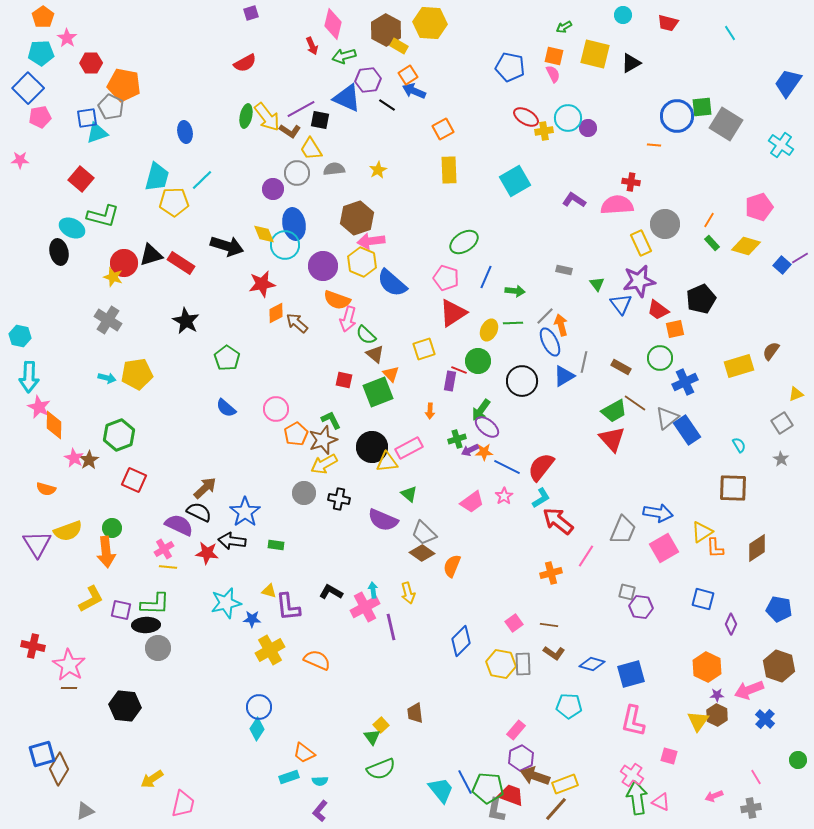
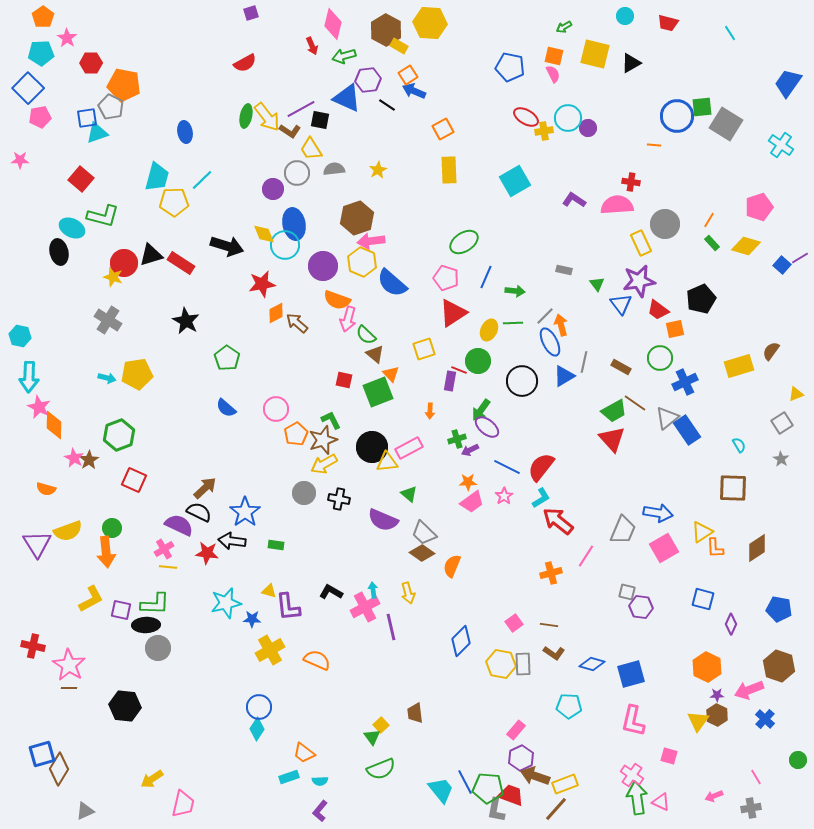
cyan circle at (623, 15): moved 2 px right, 1 px down
orange star at (484, 452): moved 16 px left, 30 px down
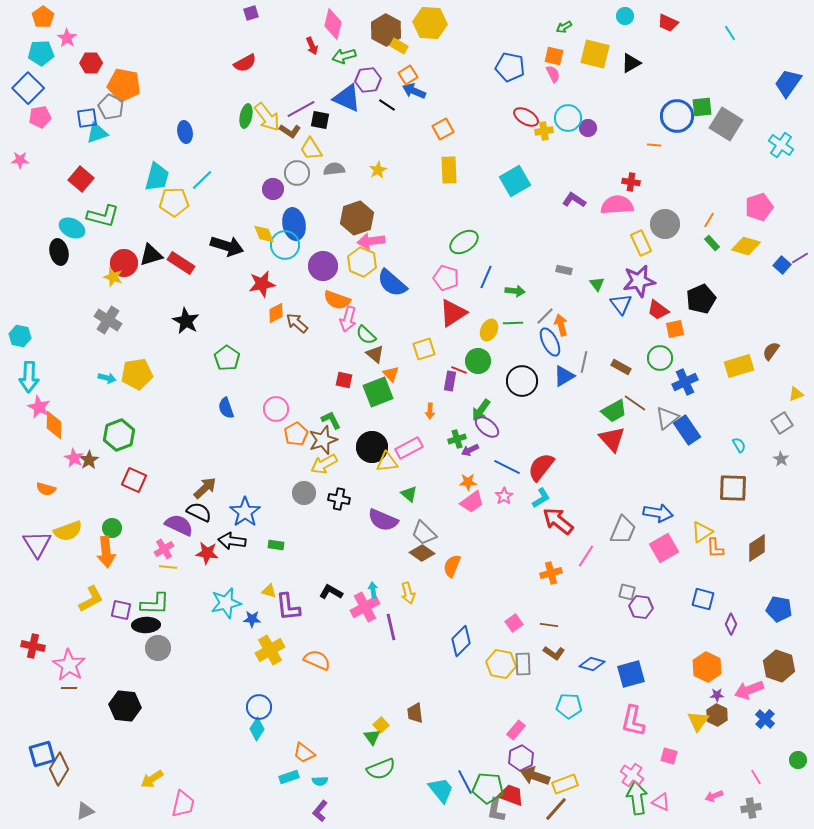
red trapezoid at (668, 23): rotated 10 degrees clockwise
blue semicircle at (226, 408): rotated 30 degrees clockwise
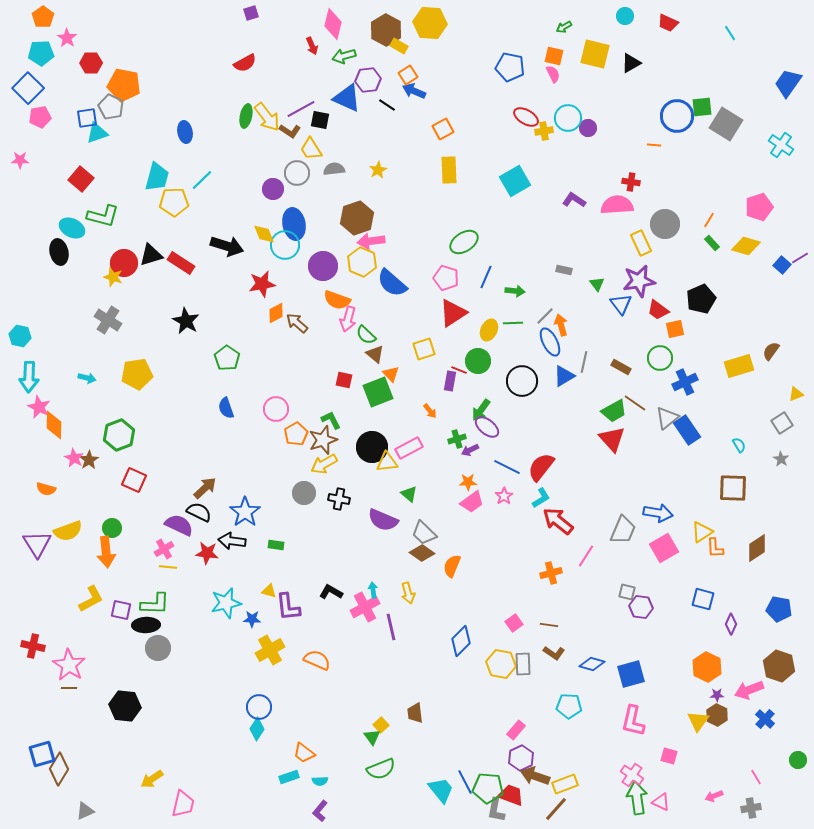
cyan arrow at (107, 378): moved 20 px left
orange arrow at (430, 411): rotated 42 degrees counterclockwise
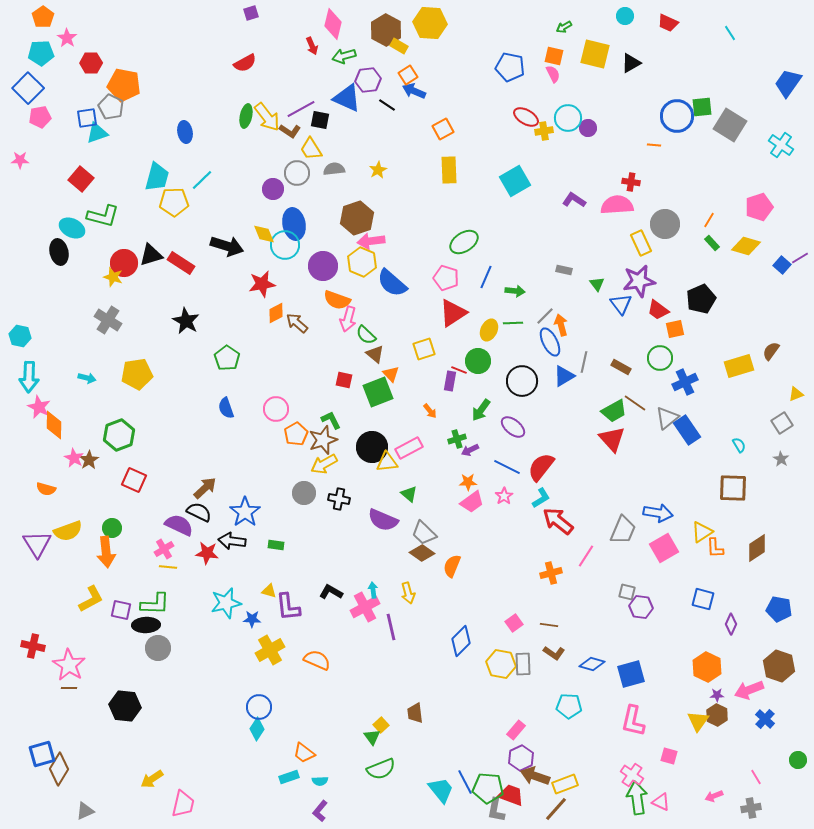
gray square at (726, 124): moved 4 px right, 1 px down
purple ellipse at (487, 427): moved 26 px right
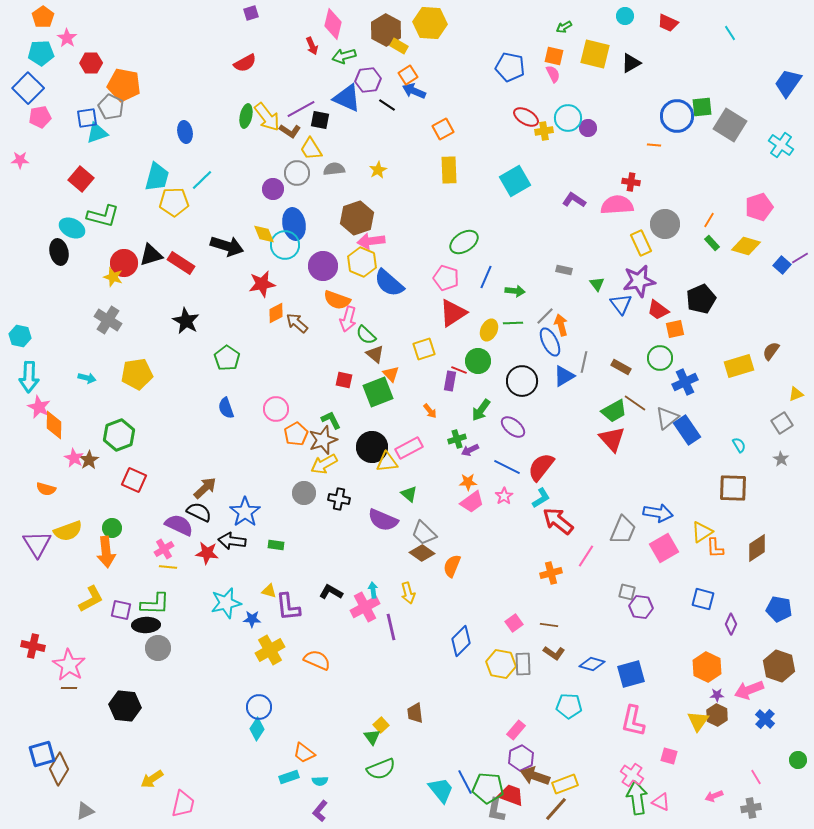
blue semicircle at (392, 283): moved 3 px left
